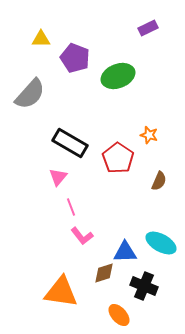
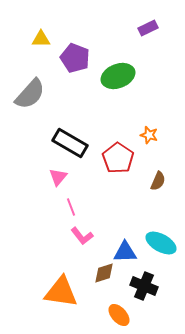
brown semicircle: moved 1 px left
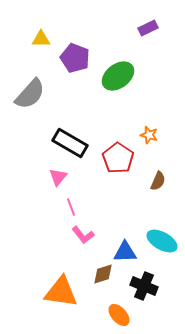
green ellipse: rotated 16 degrees counterclockwise
pink L-shape: moved 1 px right, 1 px up
cyan ellipse: moved 1 px right, 2 px up
brown diamond: moved 1 px left, 1 px down
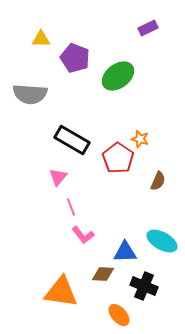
gray semicircle: rotated 52 degrees clockwise
orange star: moved 9 px left, 4 px down
black rectangle: moved 2 px right, 3 px up
brown diamond: rotated 20 degrees clockwise
